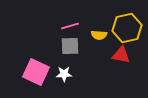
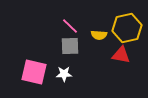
pink line: rotated 60 degrees clockwise
pink square: moved 2 px left; rotated 12 degrees counterclockwise
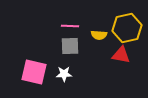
pink line: rotated 42 degrees counterclockwise
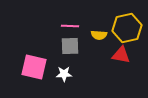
pink square: moved 5 px up
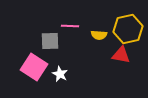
yellow hexagon: moved 1 px right, 1 px down
gray square: moved 20 px left, 5 px up
pink square: rotated 20 degrees clockwise
white star: moved 4 px left; rotated 28 degrees clockwise
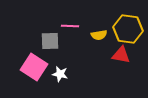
yellow hexagon: rotated 20 degrees clockwise
yellow semicircle: rotated 14 degrees counterclockwise
white star: rotated 14 degrees counterclockwise
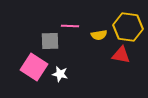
yellow hexagon: moved 2 px up
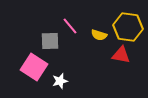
pink line: rotated 48 degrees clockwise
yellow semicircle: rotated 28 degrees clockwise
white star: moved 7 px down; rotated 28 degrees counterclockwise
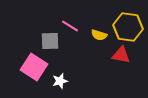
pink line: rotated 18 degrees counterclockwise
